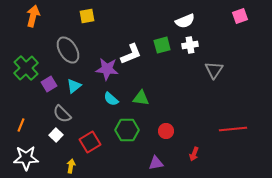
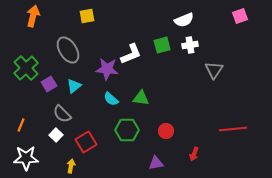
white semicircle: moved 1 px left, 1 px up
red square: moved 4 px left
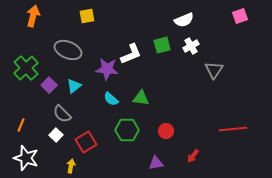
white cross: moved 1 px right, 1 px down; rotated 21 degrees counterclockwise
gray ellipse: rotated 36 degrees counterclockwise
purple square: moved 1 px down; rotated 14 degrees counterclockwise
red arrow: moved 1 px left, 2 px down; rotated 16 degrees clockwise
white star: rotated 20 degrees clockwise
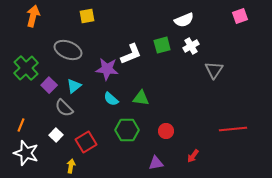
gray semicircle: moved 2 px right, 6 px up
white star: moved 5 px up
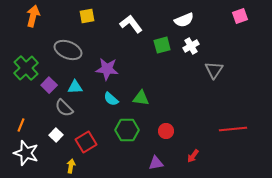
white L-shape: moved 30 px up; rotated 105 degrees counterclockwise
cyan triangle: moved 1 px right, 1 px down; rotated 35 degrees clockwise
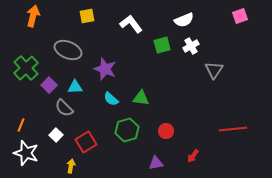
purple star: moved 2 px left; rotated 15 degrees clockwise
green hexagon: rotated 15 degrees counterclockwise
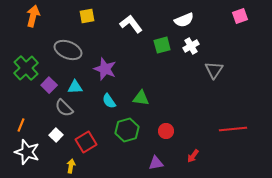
cyan semicircle: moved 2 px left, 2 px down; rotated 14 degrees clockwise
white star: moved 1 px right, 1 px up
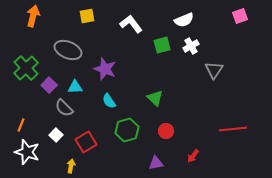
green triangle: moved 14 px right; rotated 36 degrees clockwise
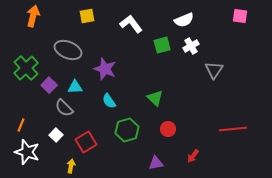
pink square: rotated 28 degrees clockwise
red circle: moved 2 px right, 2 px up
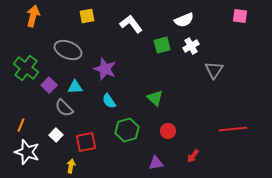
green cross: rotated 10 degrees counterclockwise
red circle: moved 2 px down
red square: rotated 20 degrees clockwise
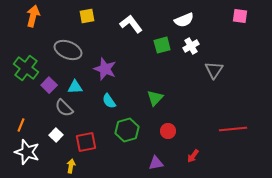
green triangle: rotated 30 degrees clockwise
